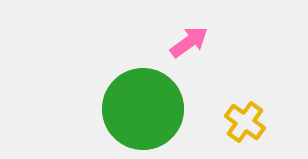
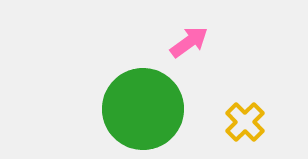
yellow cross: rotated 9 degrees clockwise
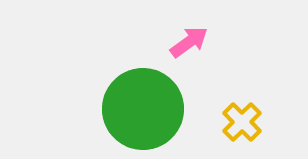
yellow cross: moved 3 px left
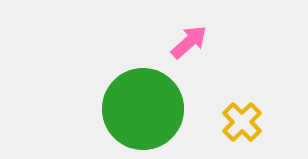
pink arrow: rotated 6 degrees counterclockwise
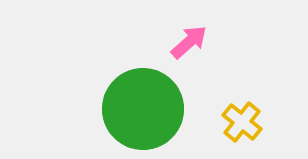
yellow cross: rotated 6 degrees counterclockwise
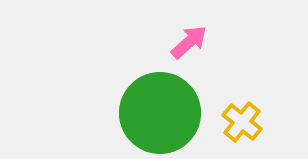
green circle: moved 17 px right, 4 px down
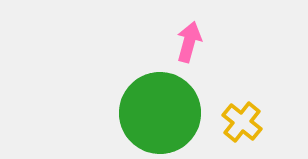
pink arrow: rotated 33 degrees counterclockwise
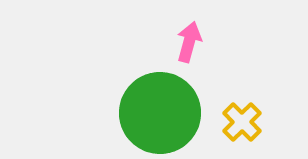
yellow cross: rotated 6 degrees clockwise
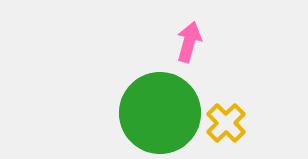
yellow cross: moved 16 px left, 1 px down
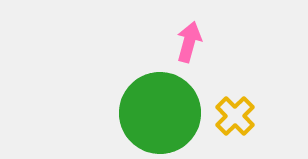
yellow cross: moved 9 px right, 7 px up
